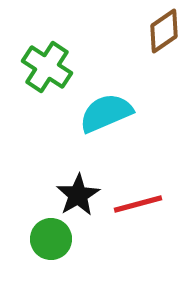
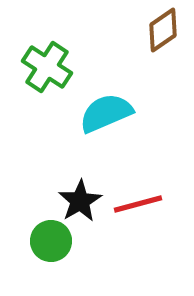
brown diamond: moved 1 px left, 1 px up
black star: moved 2 px right, 6 px down
green circle: moved 2 px down
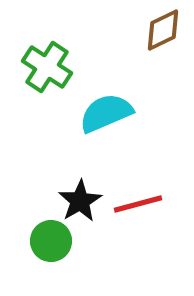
brown diamond: rotated 9 degrees clockwise
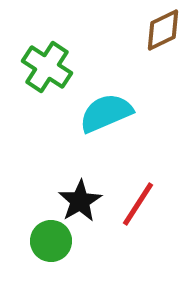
red line: rotated 42 degrees counterclockwise
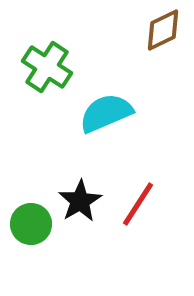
green circle: moved 20 px left, 17 px up
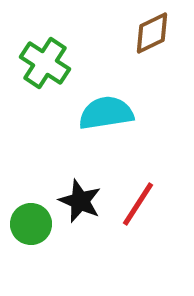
brown diamond: moved 11 px left, 3 px down
green cross: moved 2 px left, 4 px up
cyan semicircle: rotated 14 degrees clockwise
black star: rotated 18 degrees counterclockwise
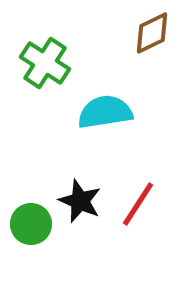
cyan semicircle: moved 1 px left, 1 px up
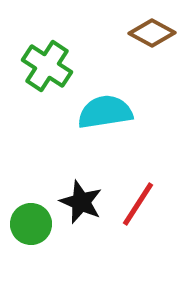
brown diamond: rotated 54 degrees clockwise
green cross: moved 2 px right, 3 px down
black star: moved 1 px right, 1 px down
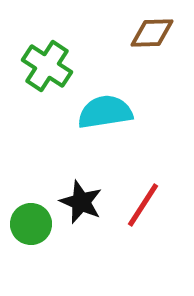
brown diamond: rotated 30 degrees counterclockwise
red line: moved 5 px right, 1 px down
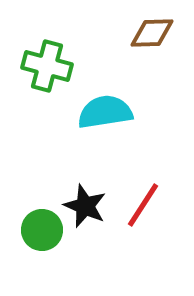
green cross: rotated 18 degrees counterclockwise
black star: moved 4 px right, 4 px down
green circle: moved 11 px right, 6 px down
